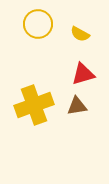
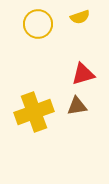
yellow semicircle: moved 17 px up; rotated 48 degrees counterclockwise
yellow cross: moved 7 px down
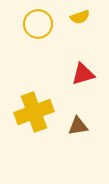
brown triangle: moved 1 px right, 20 px down
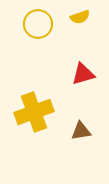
brown triangle: moved 3 px right, 5 px down
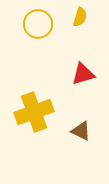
yellow semicircle: rotated 54 degrees counterclockwise
brown triangle: rotated 35 degrees clockwise
